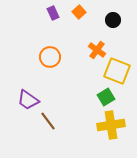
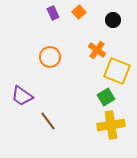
purple trapezoid: moved 6 px left, 4 px up
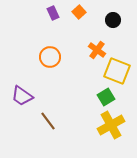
yellow cross: rotated 20 degrees counterclockwise
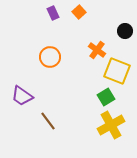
black circle: moved 12 px right, 11 px down
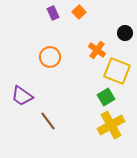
black circle: moved 2 px down
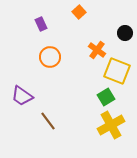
purple rectangle: moved 12 px left, 11 px down
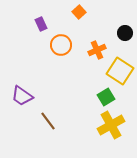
orange cross: rotated 30 degrees clockwise
orange circle: moved 11 px right, 12 px up
yellow square: moved 3 px right; rotated 12 degrees clockwise
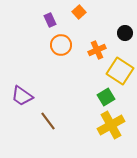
purple rectangle: moved 9 px right, 4 px up
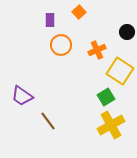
purple rectangle: rotated 24 degrees clockwise
black circle: moved 2 px right, 1 px up
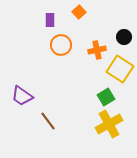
black circle: moved 3 px left, 5 px down
orange cross: rotated 12 degrees clockwise
yellow square: moved 2 px up
yellow cross: moved 2 px left, 1 px up
